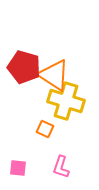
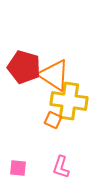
yellow cross: moved 3 px right; rotated 9 degrees counterclockwise
orange square: moved 8 px right, 9 px up
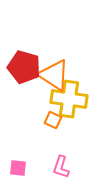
yellow cross: moved 2 px up
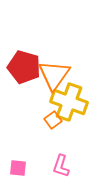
orange triangle: rotated 32 degrees clockwise
yellow cross: moved 3 px down; rotated 12 degrees clockwise
orange square: rotated 30 degrees clockwise
pink L-shape: moved 1 px up
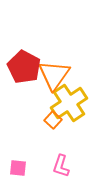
red pentagon: rotated 12 degrees clockwise
yellow cross: moved 1 px down; rotated 36 degrees clockwise
orange square: rotated 12 degrees counterclockwise
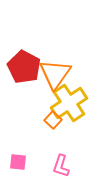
orange triangle: moved 1 px right, 1 px up
pink square: moved 6 px up
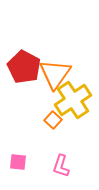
yellow cross: moved 4 px right, 3 px up
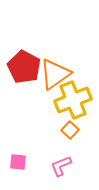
orange triangle: rotated 20 degrees clockwise
yellow cross: rotated 12 degrees clockwise
orange square: moved 17 px right, 10 px down
pink L-shape: rotated 50 degrees clockwise
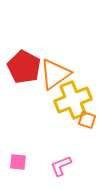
orange square: moved 17 px right, 10 px up; rotated 24 degrees counterclockwise
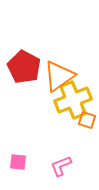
orange triangle: moved 4 px right, 2 px down
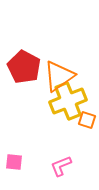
yellow cross: moved 5 px left, 1 px down
pink square: moved 4 px left
